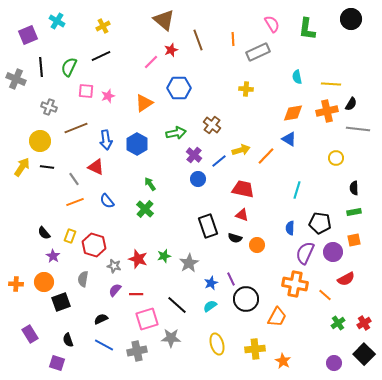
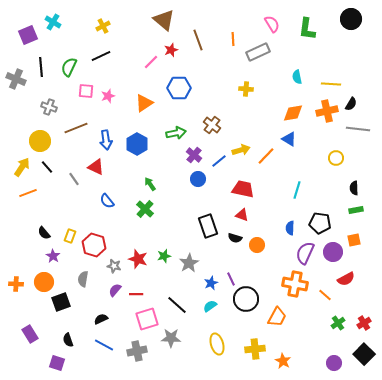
cyan cross at (57, 21): moved 4 px left, 1 px down
black line at (47, 167): rotated 40 degrees clockwise
orange line at (75, 202): moved 47 px left, 9 px up
green rectangle at (354, 212): moved 2 px right, 2 px up
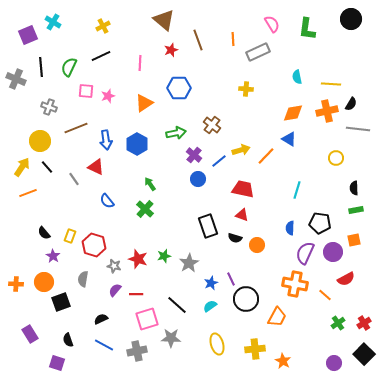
pink line at (151, 62): moved 11 px left, 1 px down; rotated 42 degrees counterclockwise
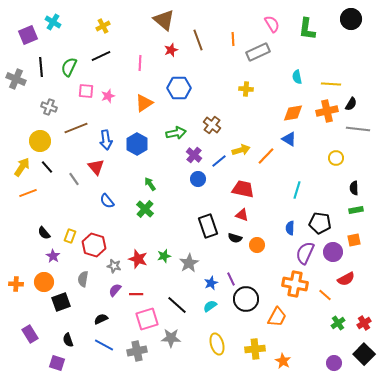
red triangle at (96, 167): rotated 24 degrees clockwise
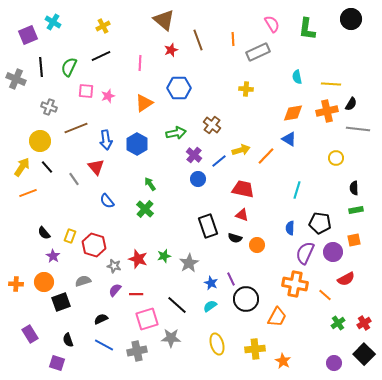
gray semicircle at (83, 279): moved 2 px down; rotated 63 degrees clockwise
blue star at (211, 283): rotated 24 degrees counterclockwise
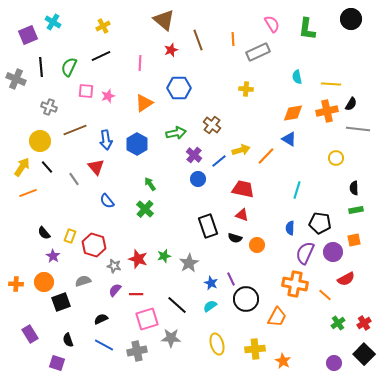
brown line at (76, 128): moved 1 px left, 2 px down
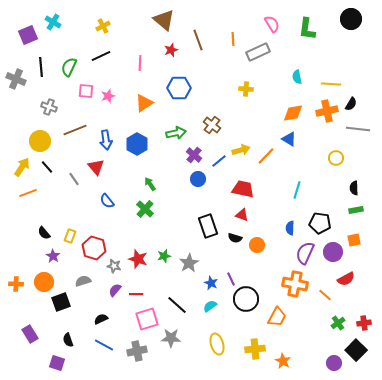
red hexagon at (94, 245): moved 3 px down
red cross at (364, 323): rotated 24 degrees clockwise
black square at (364, 354): moved 8 px left, 4 px up
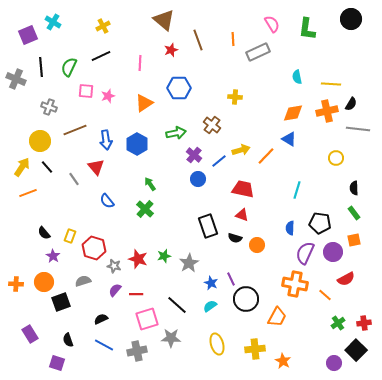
yellow cross at (246, 89): moved 11 px left, 8 px down
green rectangle at (356, 210): moved 2 px left, 3 px down; rotated 64 degrees clockwise
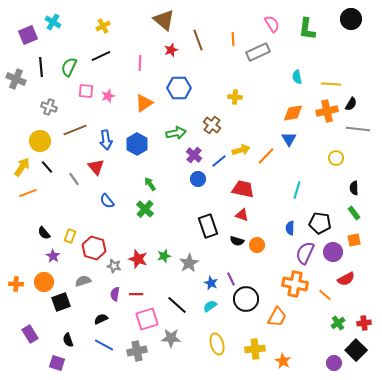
blue triangle at (289, 139): rotated 28 degrees clockwise
black semicircle at (235, 238): moved 2 px right, 3 px down
purple semicircle at (115, 290): moved 4 px down; rotated 32 degrees counterclockwise
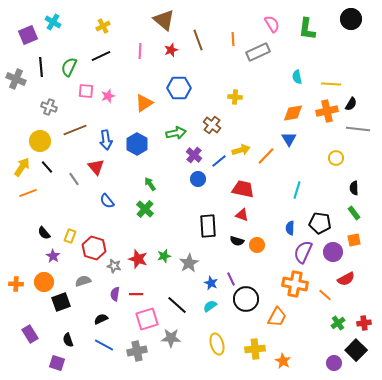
pink line at (140, 63): moved 12 px up
black rectangle at (208, 226): rotated 15 degrees clockwise
purple semicircle at (305, 253): moved 2 px left, 1 px up
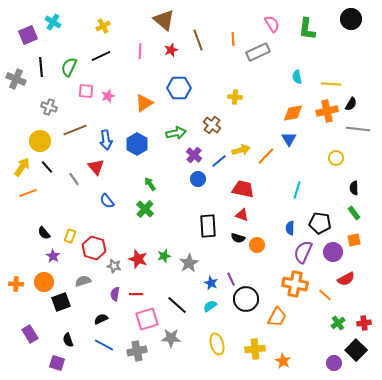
black semicircle at (237, 241): moved 1 px right, 3 px up
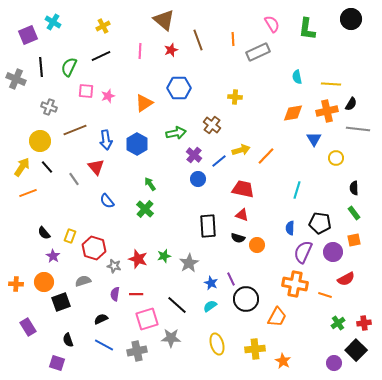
blue triangle at (289, 139): moved 25 px right
orange line at (325, 295): rotated 24 degrees counterclockwise
purple rectangle at (30, 334): moved 2 px left, 7 px up
